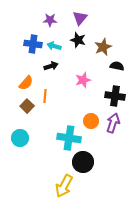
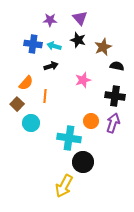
purple triangle: rotated 21 degrees counterclockwise
brown square: moved 10 px left, 2 px up
cyan circle: moved 11 px right, 15 px up
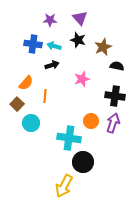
black arrow: moved 1 px right, 1 px up
pink star: moved 1 px left, 1 px up
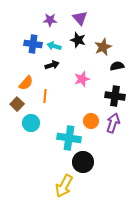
black semicircle: rotated 24 degrees counterclockwise
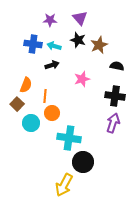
brown star: moved 4 px left, 2 px up
black semicircle: rotated 24 degrees clockwise
orange semicircle: moved 2 px down; rotated 21 degrees counterclockwise
orange circle: moved 39 px left, 8 px up
yellow arrow: moved 1 px up
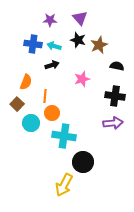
orange semicircle: moved 3 px up
purple arrow: rotated 66 degrees clockwise
cyan cross: moved 5 px left, 2 px up
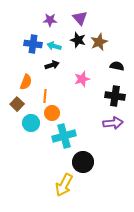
brown star: moved 3 px up
cyan cross: rotated 25 degrees counterclockwise
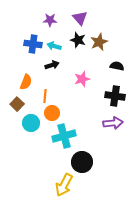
black circle: moved 1 px left
